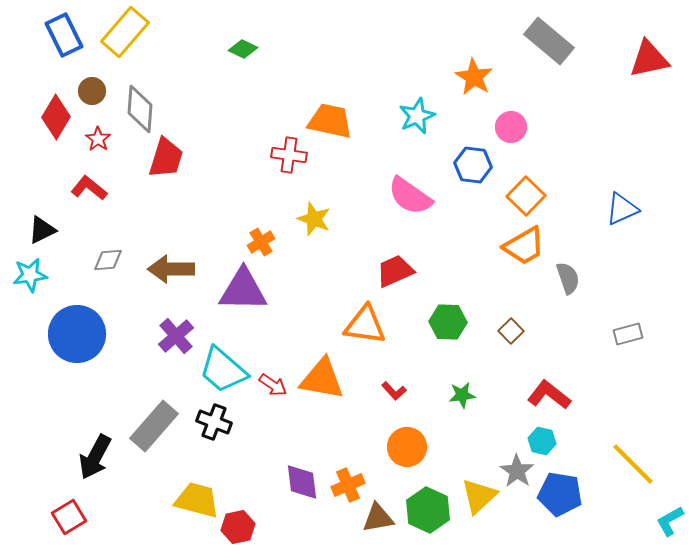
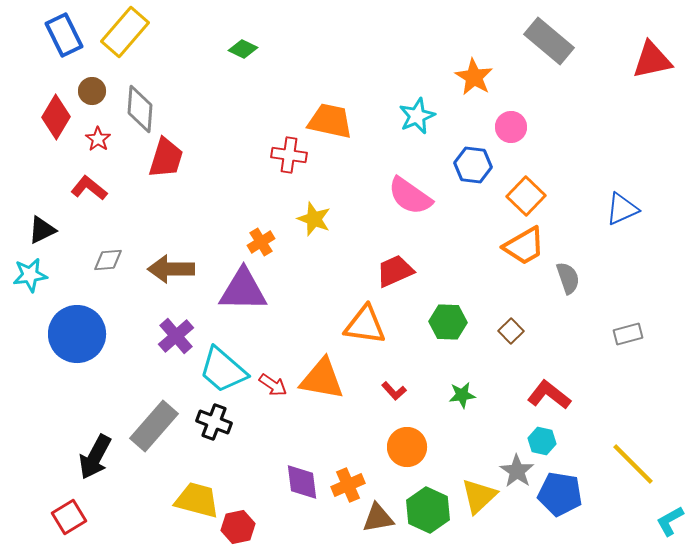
red triangle at (649, 59): moved 3 px right, 1 px down
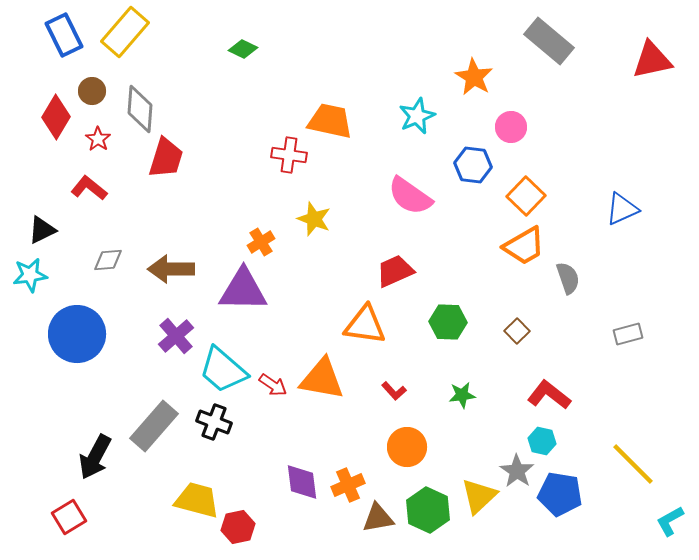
brown square at (511, 331): moved 6 px right
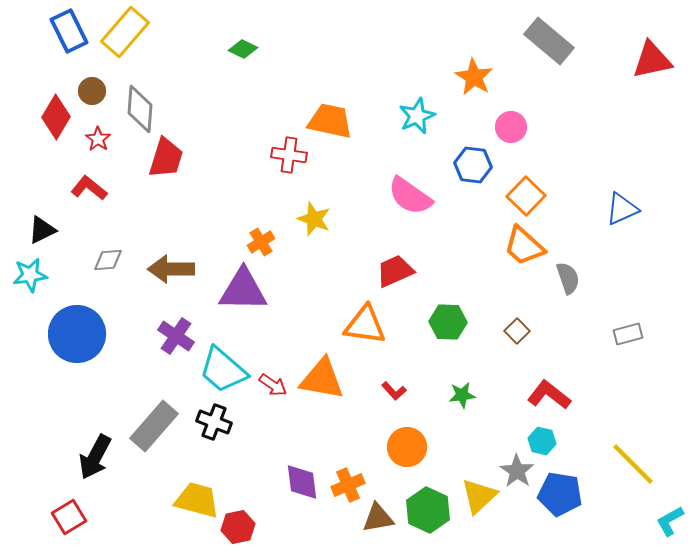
blue rectangle at (64, 35): moved 5 px right, 4 px up
orange trapezoid at (524, 246): rotated 72 degrees clockwise
purple cross at (176, 336): rotated 15 degrees counterclockwise
